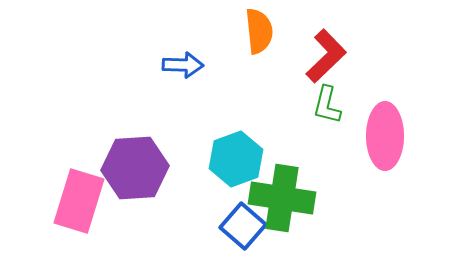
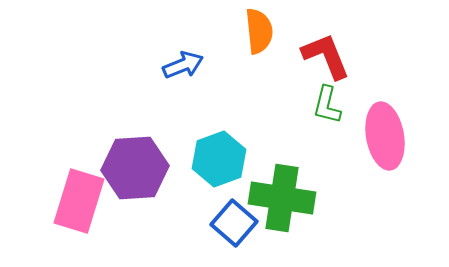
red L-shape: rotated 68 degrees counterclockwise
blue arrow: rotated 24 degrees counterclockwise
pink ellipse: rotated 10 degrees counterclockwise
cyan hexagon: moved 17 px left
blue square: moved 9 px left, 3 px up
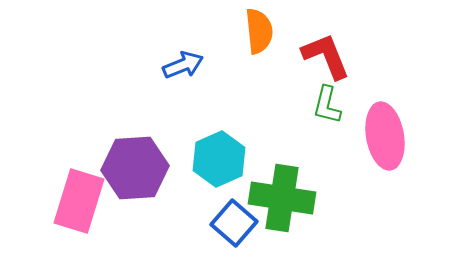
cyan hexagon: rotated 4 degrees counterclockwise
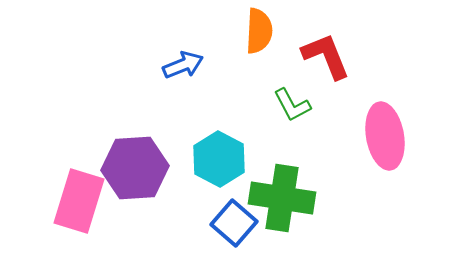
orange semicircle: rotated 9 degrees clockwise
green L-shape: moved 35 px left; rotated 42 degrees counterclockwise
cyan hexagon: rotated 8 degrees counterclockwise
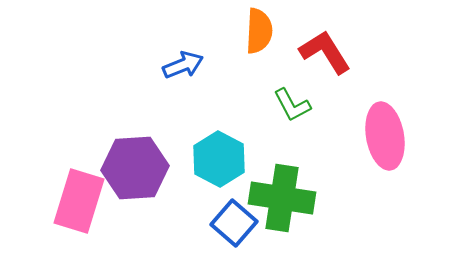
red L-shape: moved 1 px left, 4 px up; rotated 10 degrees counterclockwise
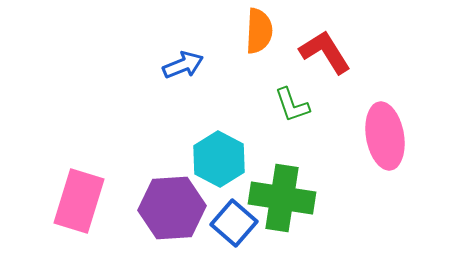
green L-shape: rotated 9 degrees clockwise
purple hexagon: moved 37 px right, 40 px down
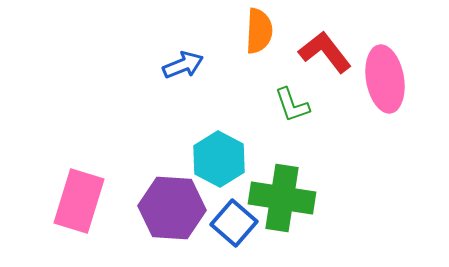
red L-shape: rotated 6 degrees counterclockwise
pink ellipse: moved 57 px up
purple hexagon: rotated 8 degrees clockwise
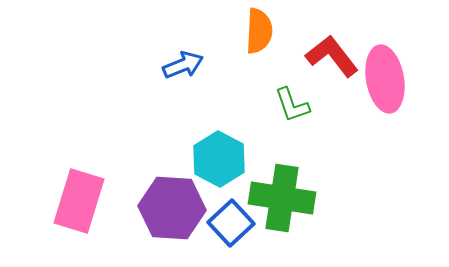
red L-shape: moved 7 px right, 4 px down
blue square: moved 3 px left; rotated 6 degrees clockwise
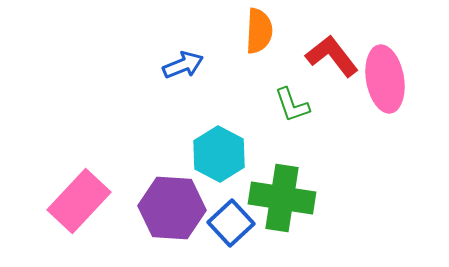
cyan hexagon: moved 5 px up
pink rectangle: rotated 26 degrees clockwise
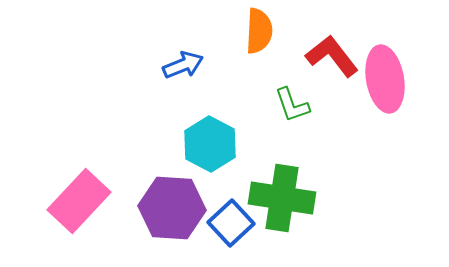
cyan hexagon: moved 9 px left, 10 px up
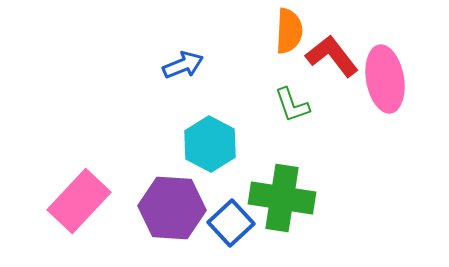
orange semicircle: moved 30 px right
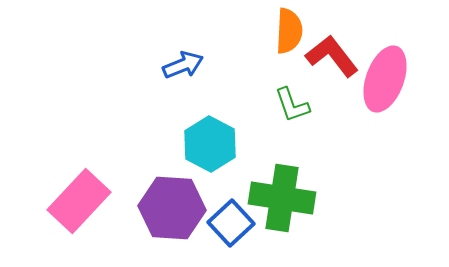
pink ellipse: rotated 30 degrees clockwise
